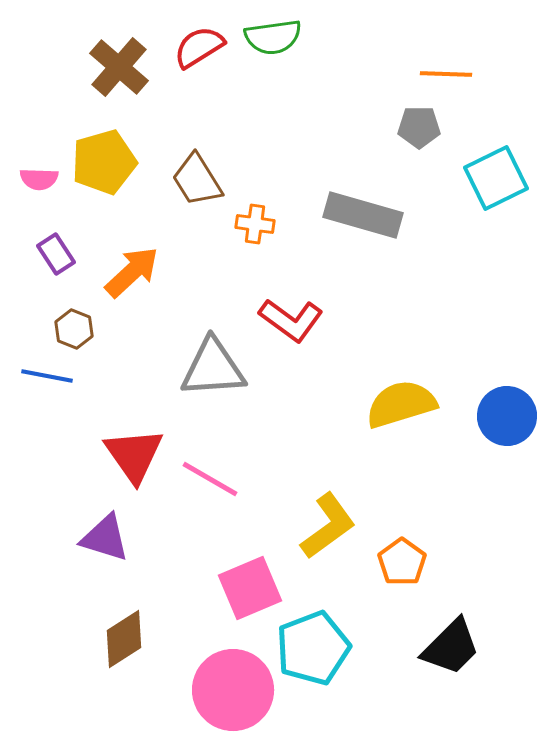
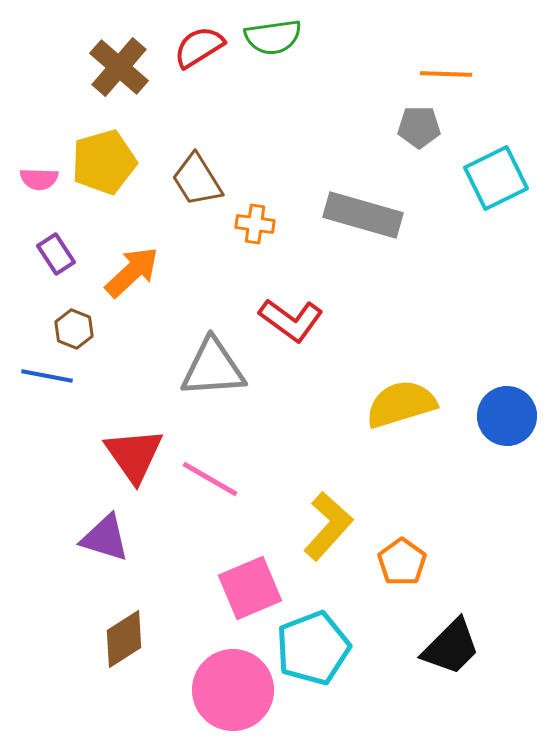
yellow L-shape: rotated 12 degrees counterclockwise
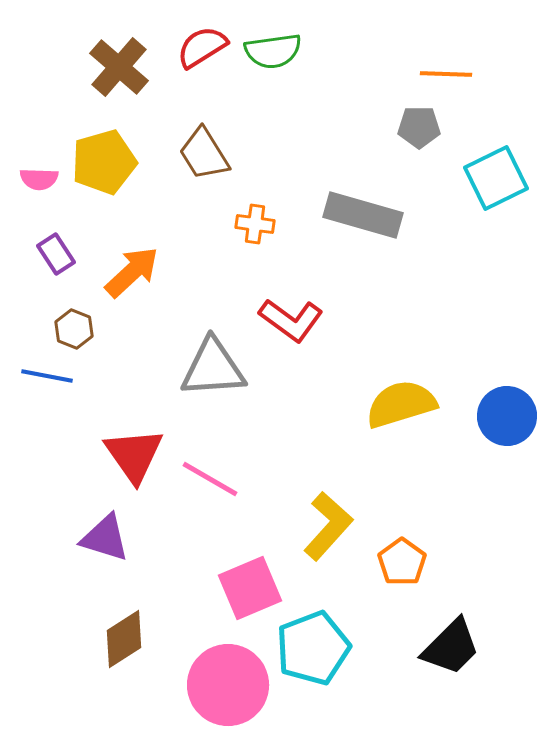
green semicircle: moved 14 px down
red semicircle: moved 3 px right
brown trapezoid: moved 7 px right, 26 px up
pink circle: moved 5 px left, 5 px up
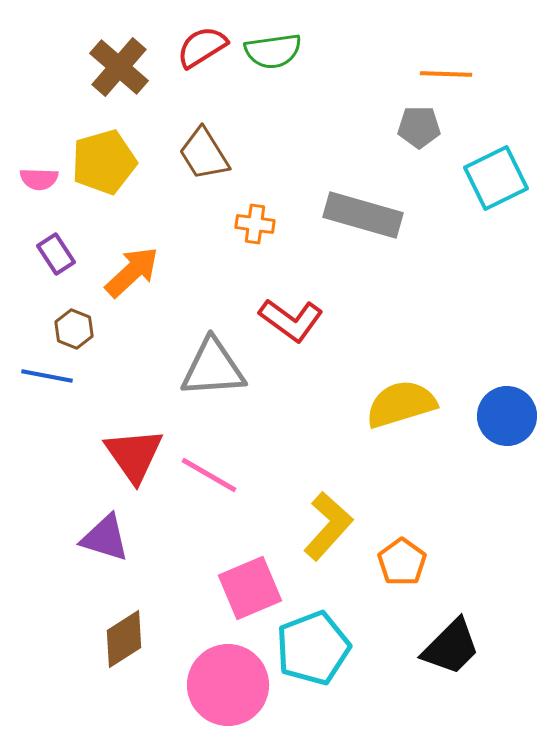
pink line: moved 1 px left, 4 px up
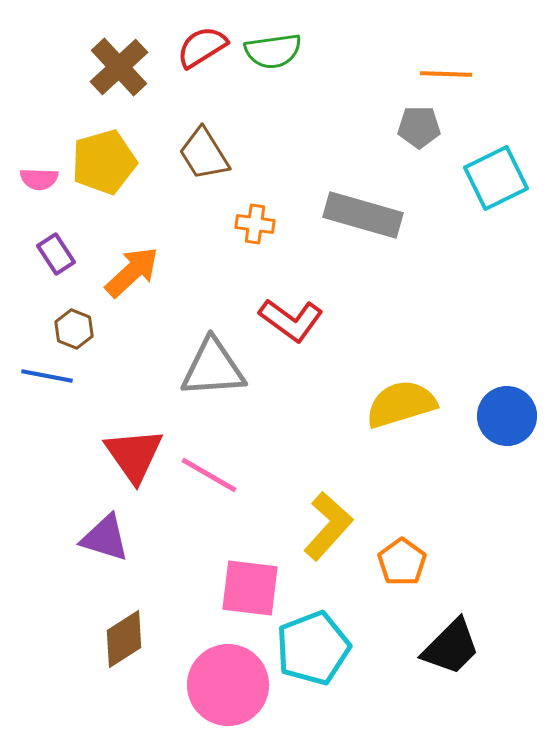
brown cross: rotated 6 degrees clockwise
pink square: rotated 30 degrees clockwise
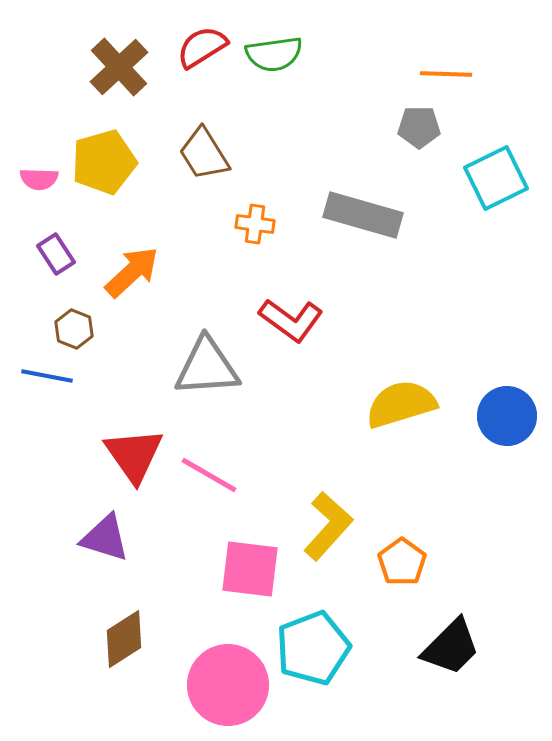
green semicircle: moved 1 px right, 3 px down
gray triangle: moved 6 px left, 1 px up
pink square: moved 19 px up
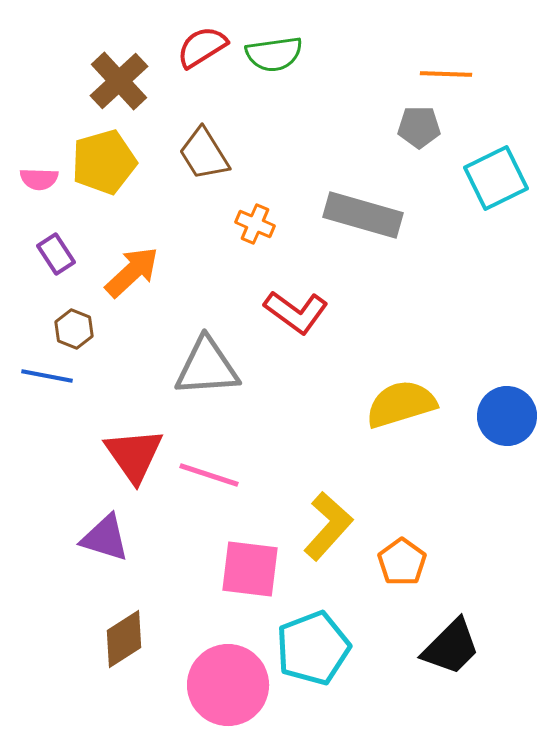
brown cross: moved 14 px down
orange cross: rotated 15 degrees clockwise
red L-shape: moved 5 px right, 8 px up
pink line: rotated 12 degrees counterclockwise
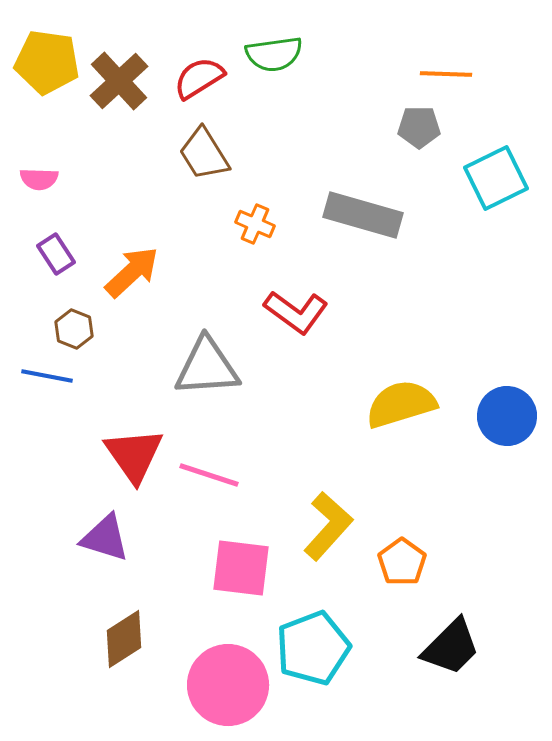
red semicircle: moved 3 px left, 31 px down
yellow pentagon: moved 57 px left, 100 px up; rotated 24 degrees clockwise
pink square: moved 9 px left, 1 px up
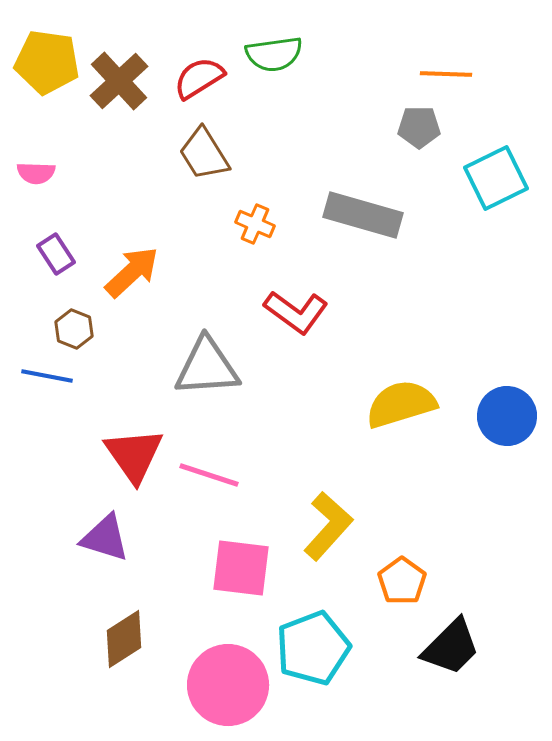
pink semicircle: moved 3 px left, 6 px up
orange pentagon: moved 19 px down
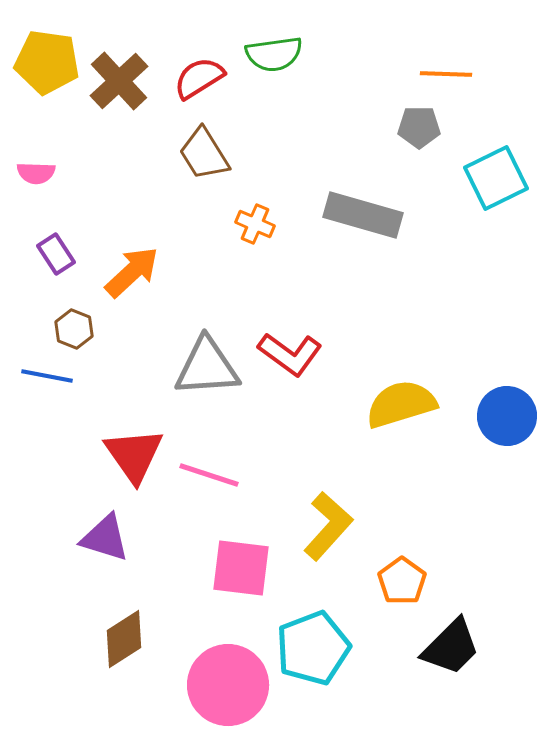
red L-shape: moved 6 px left, 42 px down
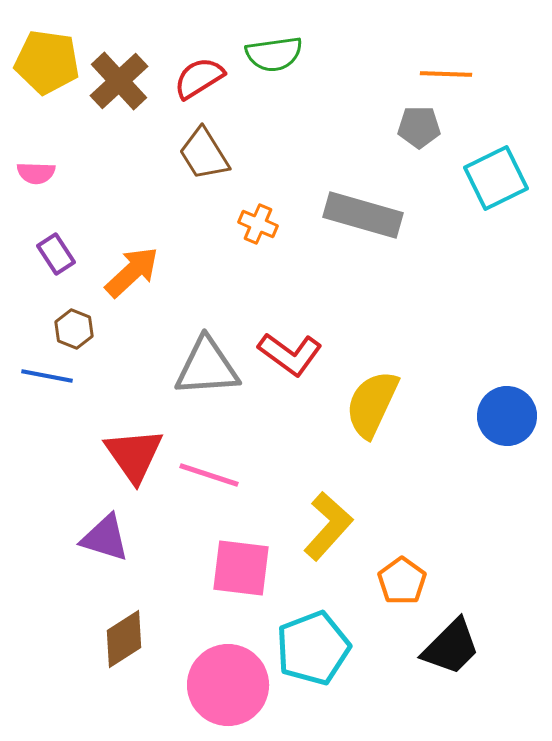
orange cross: moved 3 px right
yellow semicircle: moved 29 px left; rotated 48 degrees counterclockwise
